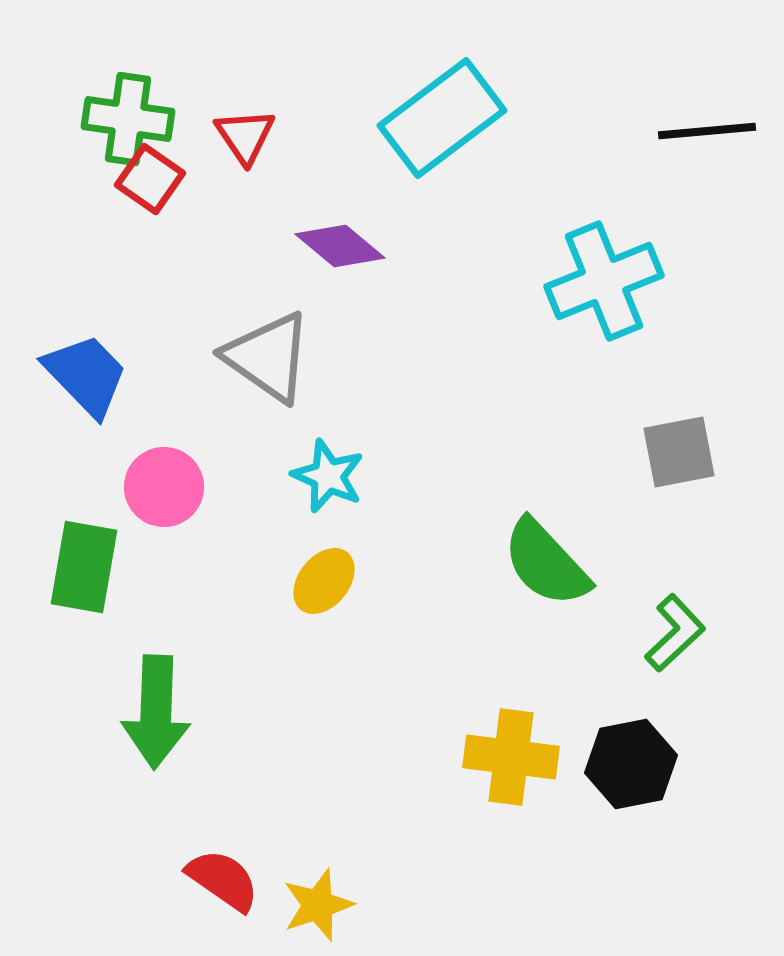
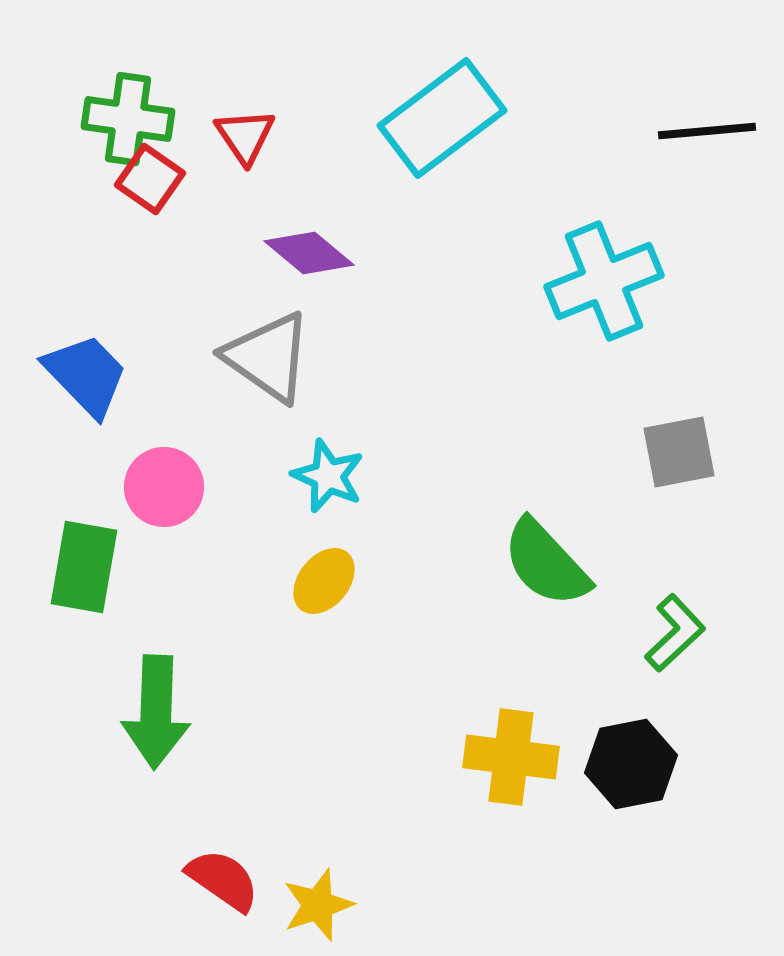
purple diamond: moved 31 px left, 7 px down
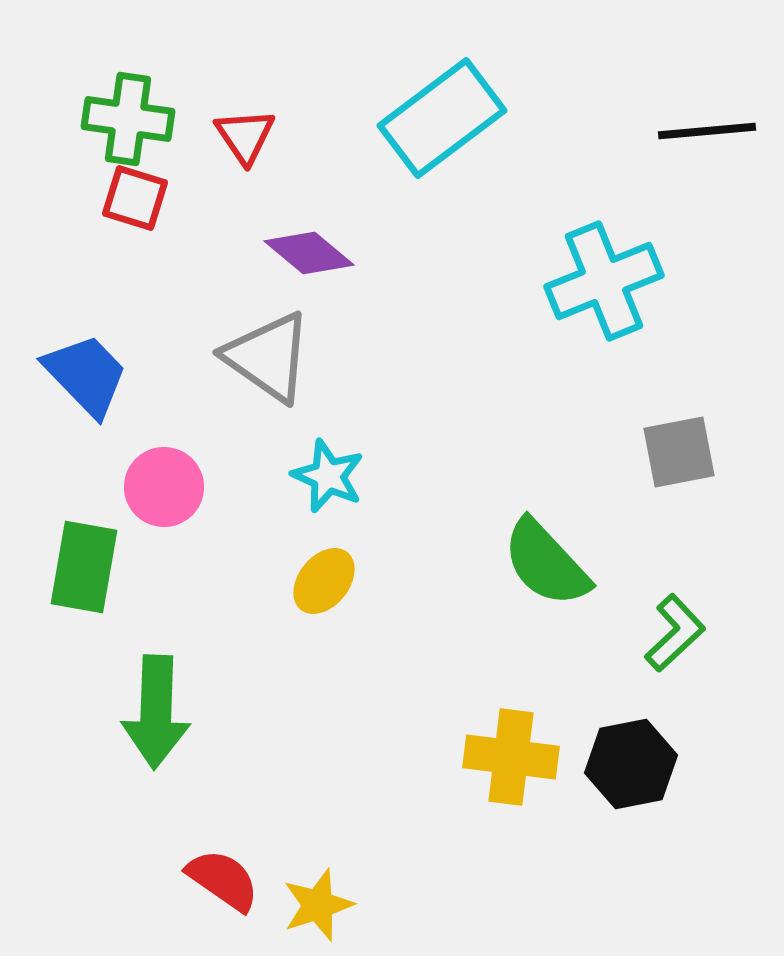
red square: moved 15 px left, 19 px down; rotated 18 degrees counterclockwise
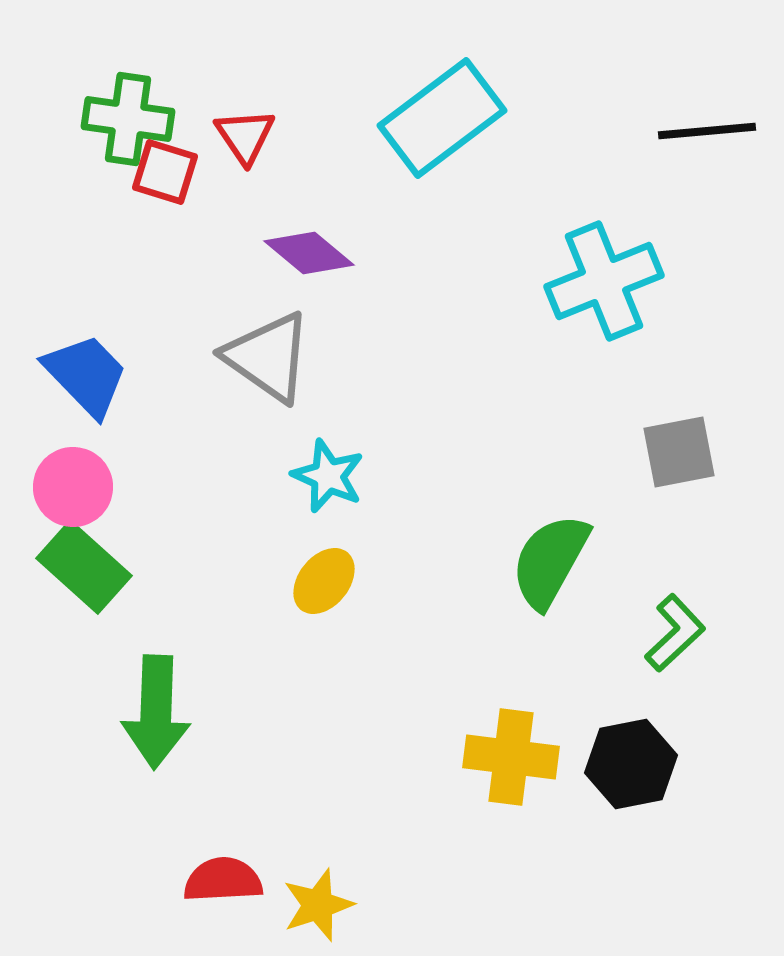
red square: moved 30 px right, 26 px up
pink circle: moved 91 px left
green semicircle: moved 4 px right, 2 px up; rotated 72 degrees clockwise
green rectangle: rotated 58 degrees counterclockwise
red semicircle: rotated 38 degrees counterclockwise
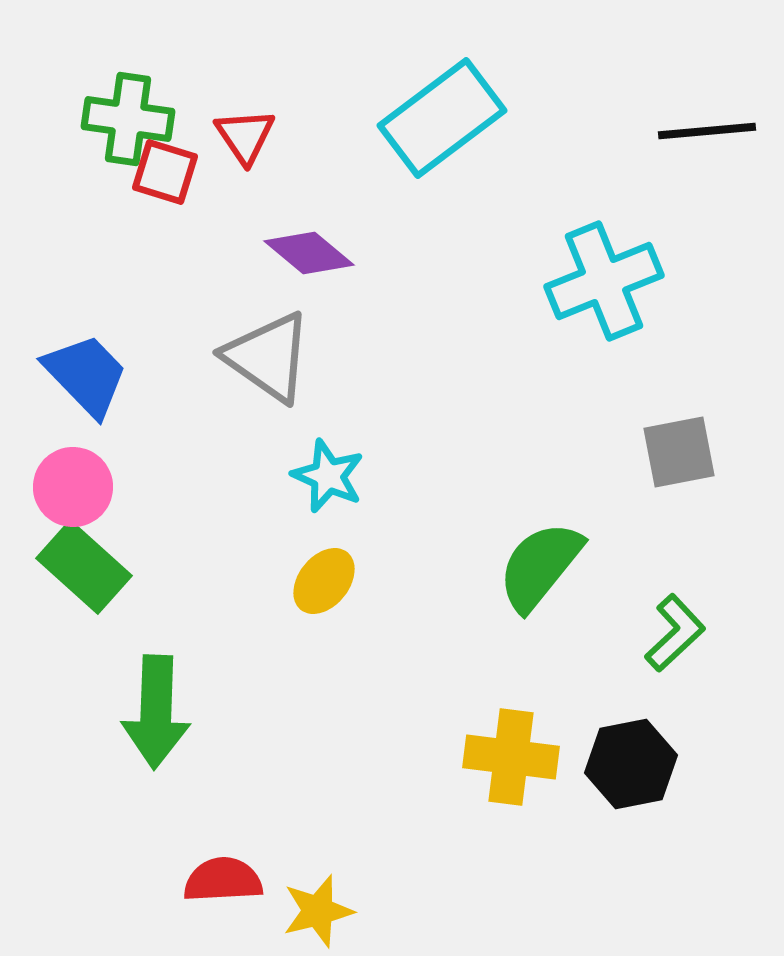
green semicircle: moved 10 px left, 5 px down; rotated 10 degrees clockwise
yellow star: moved 6 px down; rotated 4 degrees clockwise
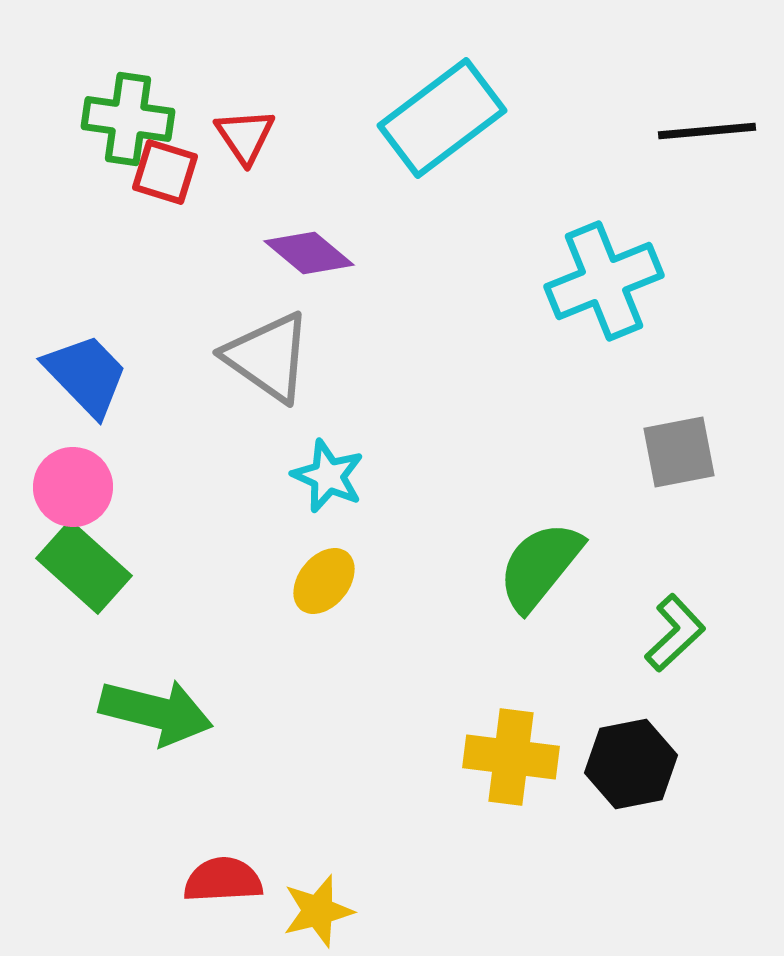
green arrow: rotated 78 degrees counterclockwise
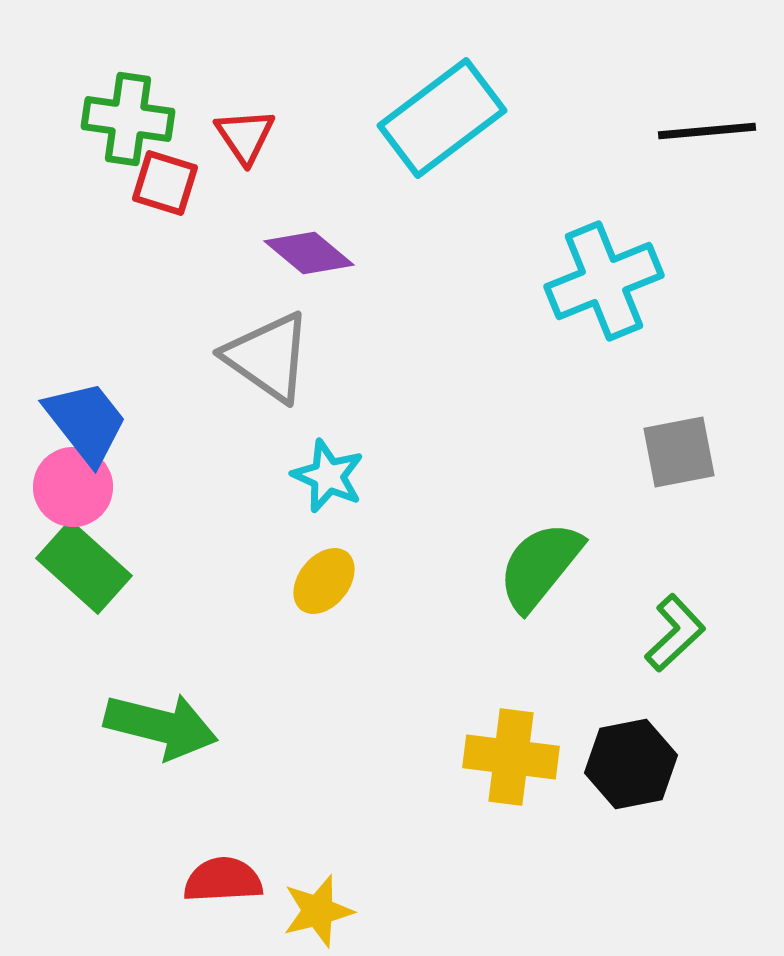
red square: moved 11 px down
blue trapezoid: moved 47 px down; rotated 6 degrees clockwise
green arrow: moved 5 px right, 14 px down
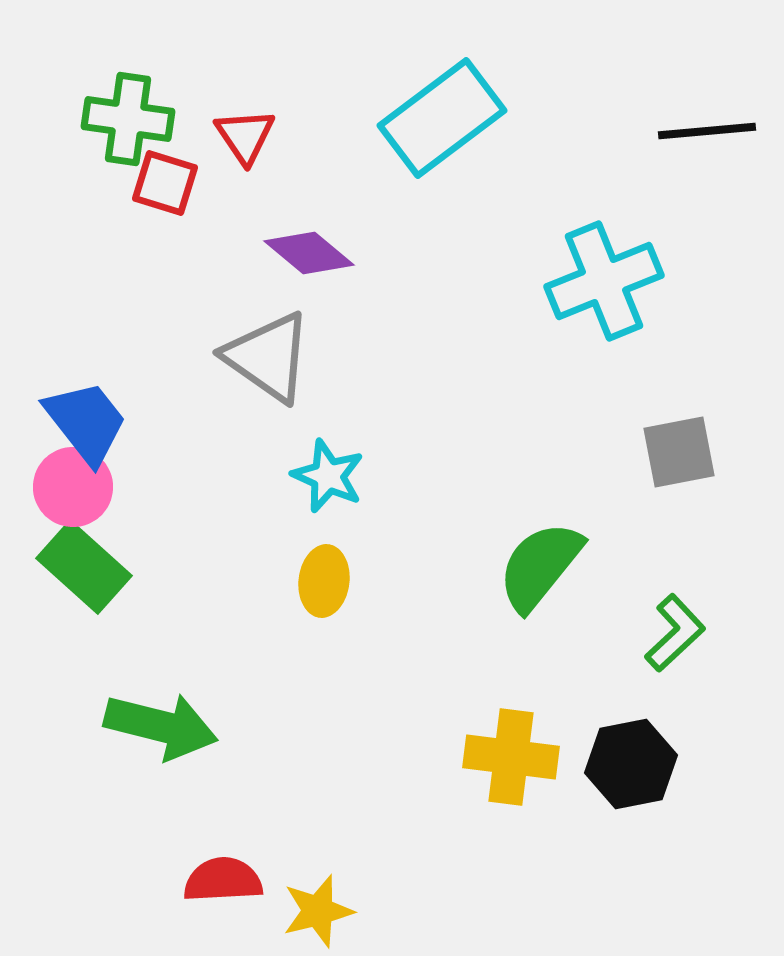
yellow ellipse: rotated 32 degrees counterclockwise
